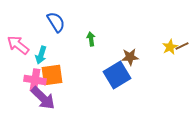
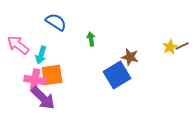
blue semicircle: rotated 25 degrees counterclockwise
brown star: rotated 18 degrees clockwise
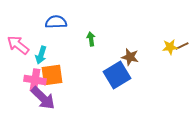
blue semicircle: rotated 35 degrees counterclockwise
yellow star: rotated 21 degrees clockwise
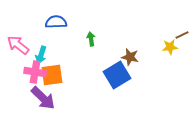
brown line: moved 11 px up
pink cross: moved 8 px up
